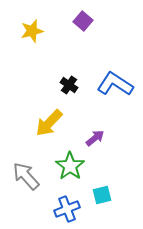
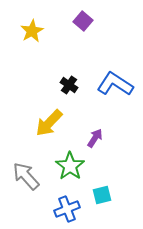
yellow star: rotated 15 degrees counterclockwise
purple arrow: rotated 18 degrees counterclockwise
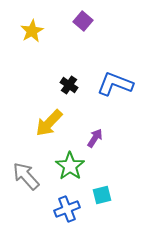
blue L-shape: rotated 12 degrees counterclockwise
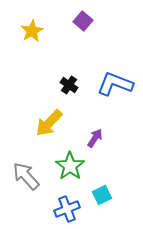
cyan square: rotated 12 degrees counterclockwise
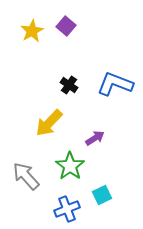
purple square: moved 17 px left, 5 px down
purple arrow: rotated 24 degrees clockwise
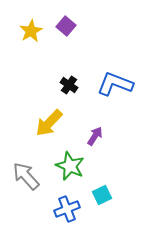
yellow star: moved 1 px left
purple arrow: moved 2 px up; rotated 24 degrees counterclockwise
green star: rotated 12 degrees counterclockwise
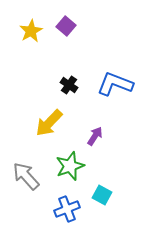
green star: rotated 28 degrees clockwise
cyan square: rotated 36 degrees counterclockwise
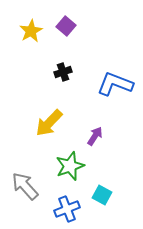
black cross: moved 6 px left, 13 px up; rotated 36 degrees clockwise
gray arrow: moved 1 px left, 10 px down
